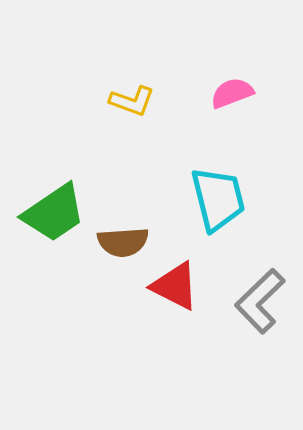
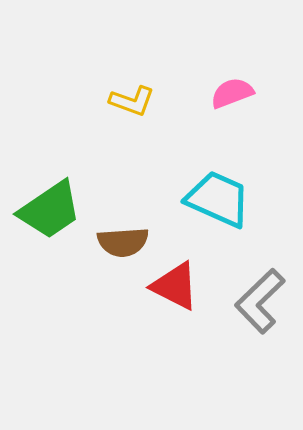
cyan trapezoid: rotated 52 degrees counterclockwise
green trapezoid: moved 4 px left, 3 px up
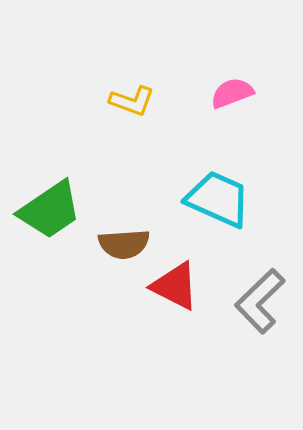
brown semicircle: moved 1 px right, 2 px down
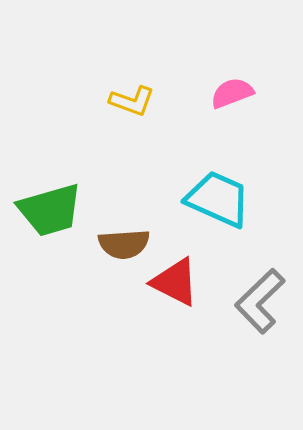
green trapezoid: rotated 18 degrees clockwise
red triangle: moved 4 px up
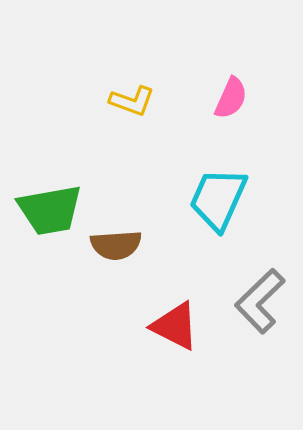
pink semicircle: moved 1 px left, 5 px down; rotated 135 degrees clockwise
cyan trapezoid: rotated 90 degrees counterclockwise
green trapezoid: rotated 6 degrees clockwise
brown semicircle: moved 8 px left, 1 px down
red triangle: moved 44 px down
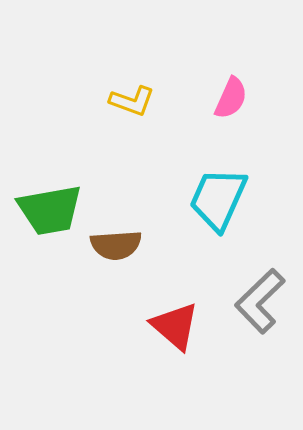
red triangle: rotated 14 degrees clockwise
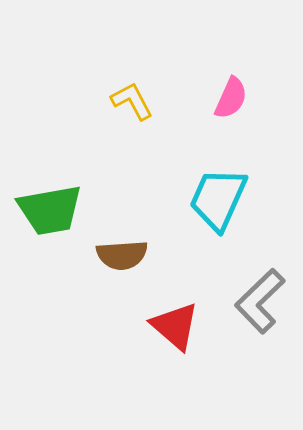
yellow L-shape: rotated 138 degrees counterclockwise
brown semicircle: moved 6 px right, 10 px down
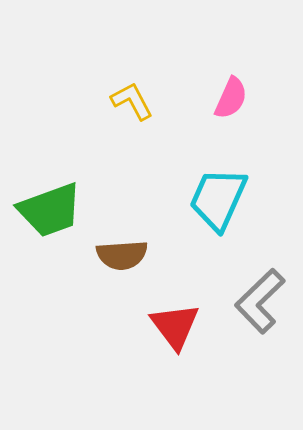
green trapezoid: rotated 10 degrees counterclockwise
red triangle: rotated 12 degrees clockwise
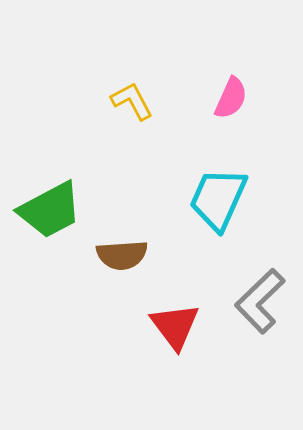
green trapezoid: rotated 8 degrees counterclockwise
